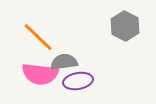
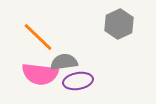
gray hexagon: moved 6 px left, 2 px up; rotated 8 degrees clockwise
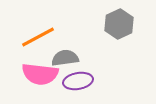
orange line: rotated 72 degrees counterclockwise
gray semicircle: moved 1 px right, 4 px up
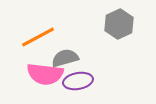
gray semicircle: rotated 8 degrees counterclockwise
pink semicircle: moved 5 px right
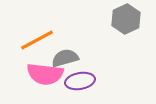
gray hexagon: moved 7 px right, 5 px up
orange line: moved 1 px left, 3 px down
purple ellipse: moved 2 px right
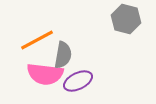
gray hexagon: rotated 20 degrees counterclockwise
gray semicircle: moved 2 px left, 3 px up; rotated 116 degrees clockwise
purple ellipse: moved 2 px left; rotated 16 degrees counterclockwise
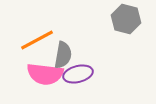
purple ellipse: moved 7 px up; rotated 12 degrees clockwise
